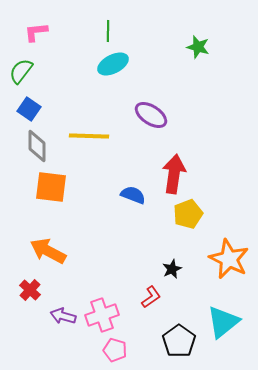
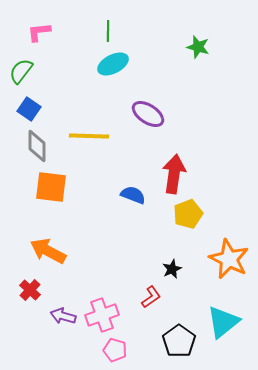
pink L-shape: moved 3 px right
purple ellipse: moved 3 px left, 1 px up
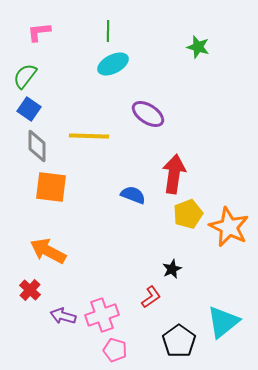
green semicircle: moved 4 px right, 5 px down
orange star: moved 32 px up
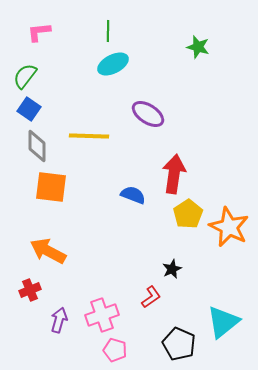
yellow pentagon: rotated 12 degrees counterclockwise
red cross: rotated 25 degrees clockwise
purple arrow: moved 4 px left, 4 px down; rotated 90 degrees clockwise
black pentagon: moved 3 px down; rotated 12 degrees counterclockwise
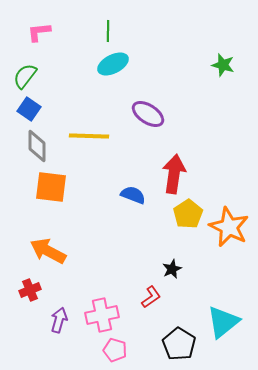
green star: moved 25 px right, 18 px down
pink cross: rotated 8 degrees clockwise
black pentagon: rotated 8 degrees clockwise
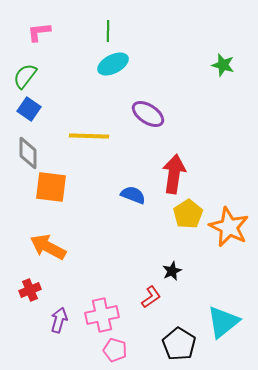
gray diamond: moved 9 px left, 7 px down
orange arrow: moved 4 px up
black star: moved 2 px down
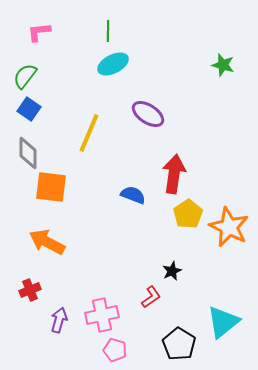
yellow line: moved 3 px up; rotated 69 degrees counterclockwise
orange arrow: moved 1 px left, 5 px up
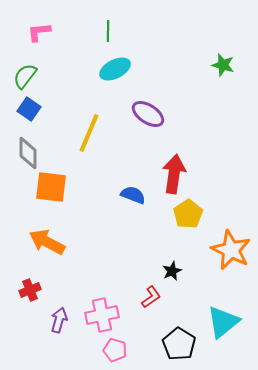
cyan ellipse: moved 2 px right, 5 px down
orange star: moved 2 px right, 23 px down
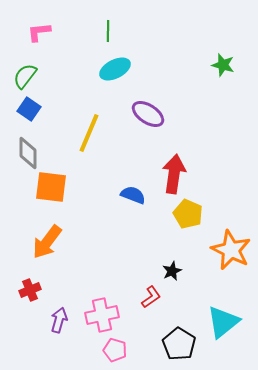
yellow pentagon: rotated 16 degrees counterclockwise
orange arrow: rotated 81 degrees counterclockwise
